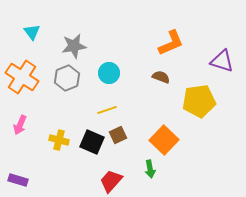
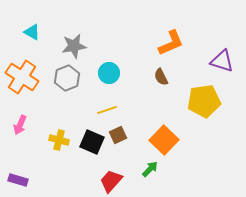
cyan triangle: rotated 24 degrees counterclockwise
brown semicircle: rotated 138 degrees counterclockwise
yellow pentagon: moved 5 px right
green arrow: rotated 126 degrees counterclockwise
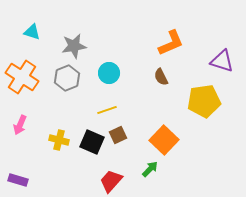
cyan triangle: rotated 12 degrees counterclockwise
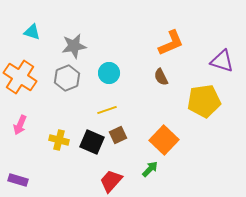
orange cross: moved 2 px left
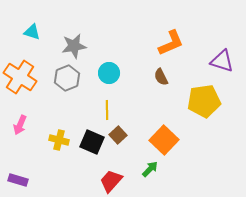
yellow line: rotated 72 degrees counterclockwise
brown square: rotated 18 degrees counterclockwise
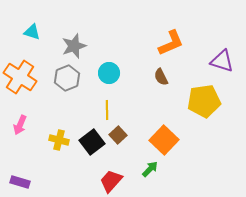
gray star: rotated 10 degrees counterclockwise
black square: rotated 30 degrees clockwise
purple rectangle: moved 2 px right, 2 px down
